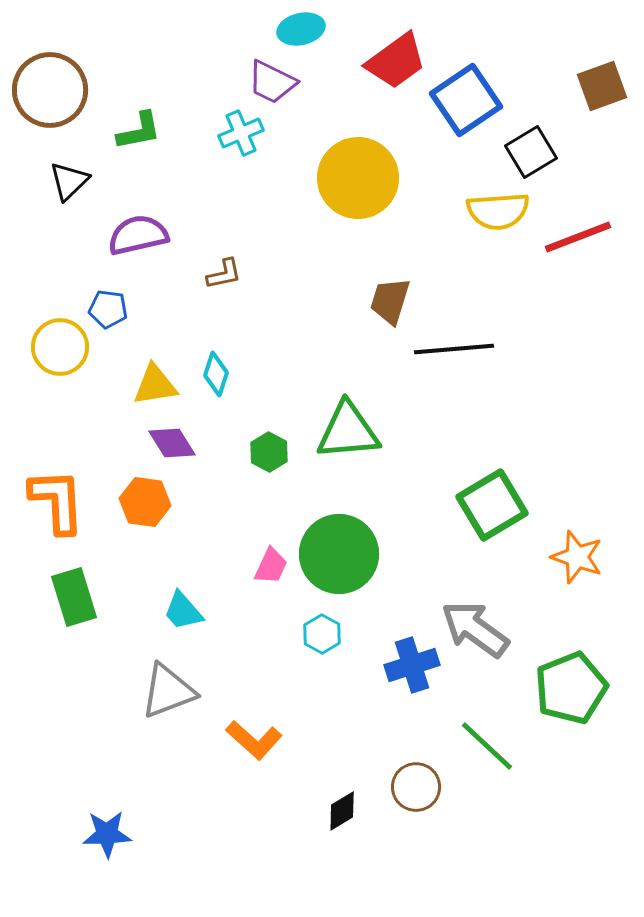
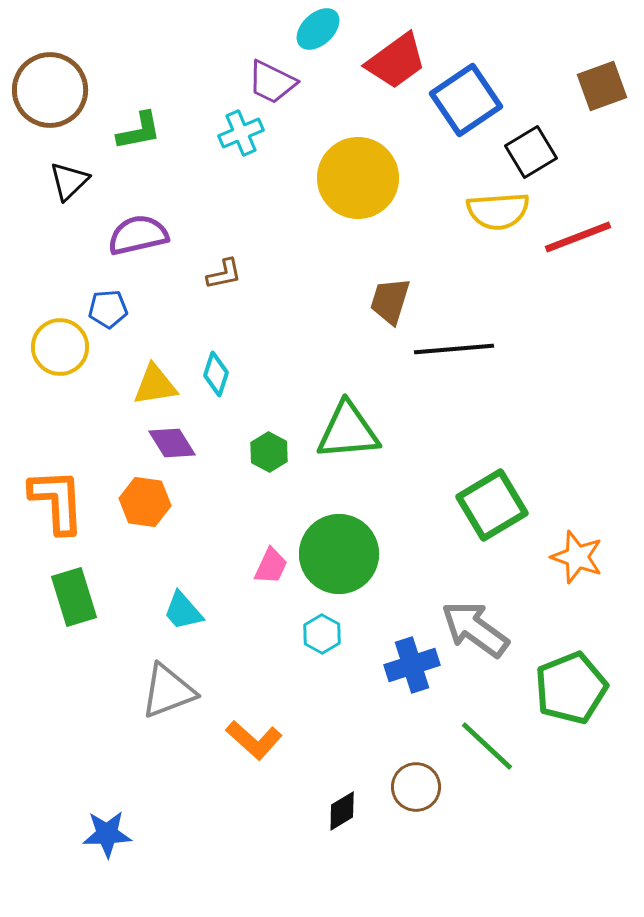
cyan ellipse at (301, 29): moved 17 px right; rotated 30 degrees counterclockwise
blue pentagon at (108, 309): rotated 12 degrees counterclockwise
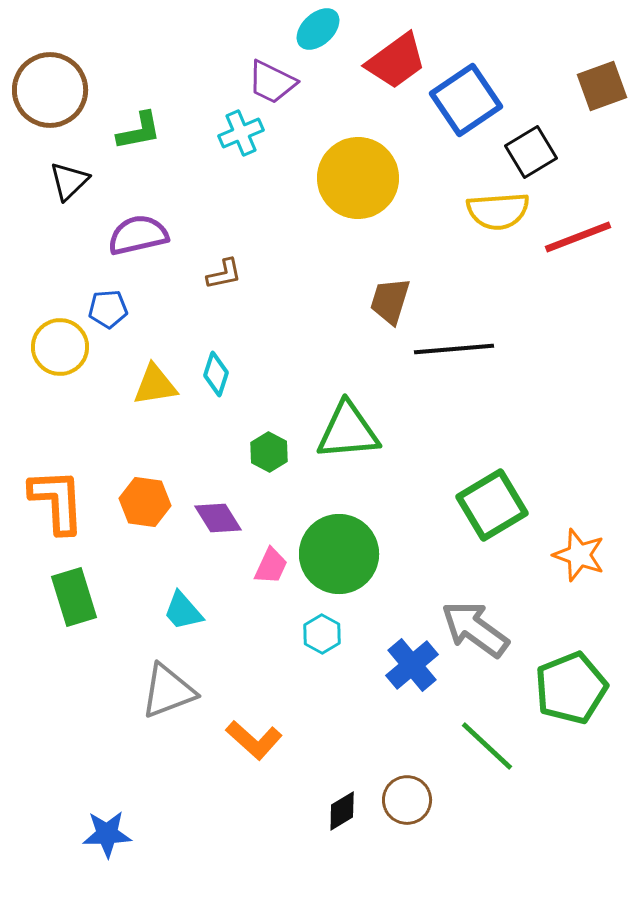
purple diamond at (172, 443): moved 46 px right, 75 px down
orange star at (577, 557): moved 2 px right, 2 px up
blue cross at (412, 665): rotated 22 degrees counterclockwise
brown circle at (416, 787): moved 9 px left, 13 px down
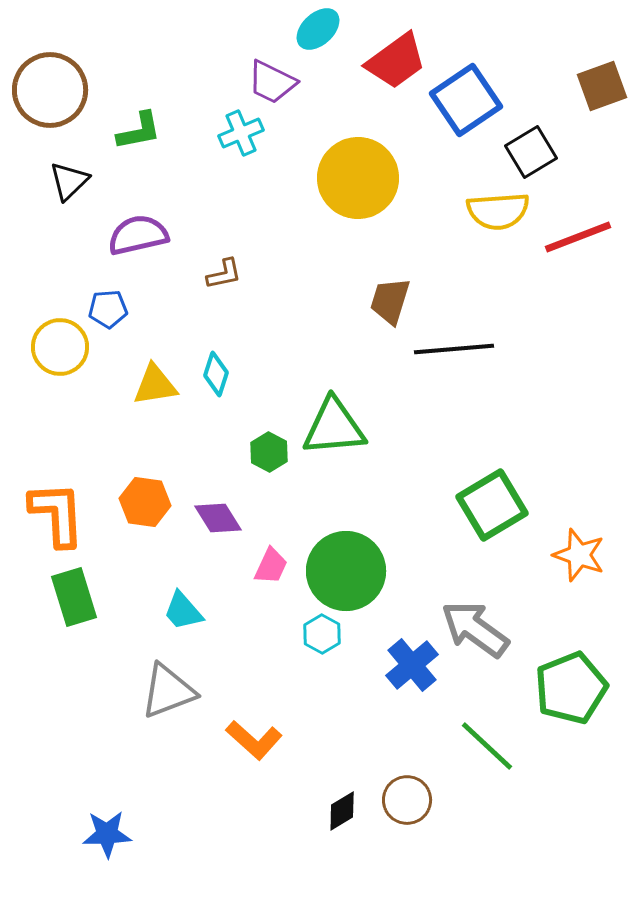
green triangle at (348, 431): moved 14 px left, 4 px up
orange L-shape at (57, 501): moved 13 px down
green circle at (339, 554): moved 7 px right, 17 px down
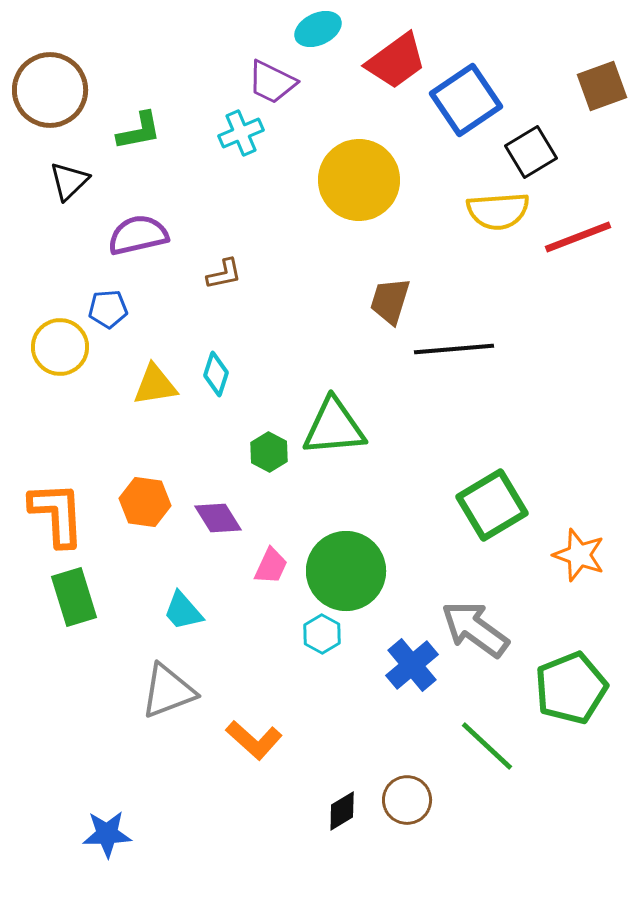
cyan ellipse at (318, 29): rotated 18 degrees clockwise
yellow circle at (358, 178): moved 1 px right, 2 px down
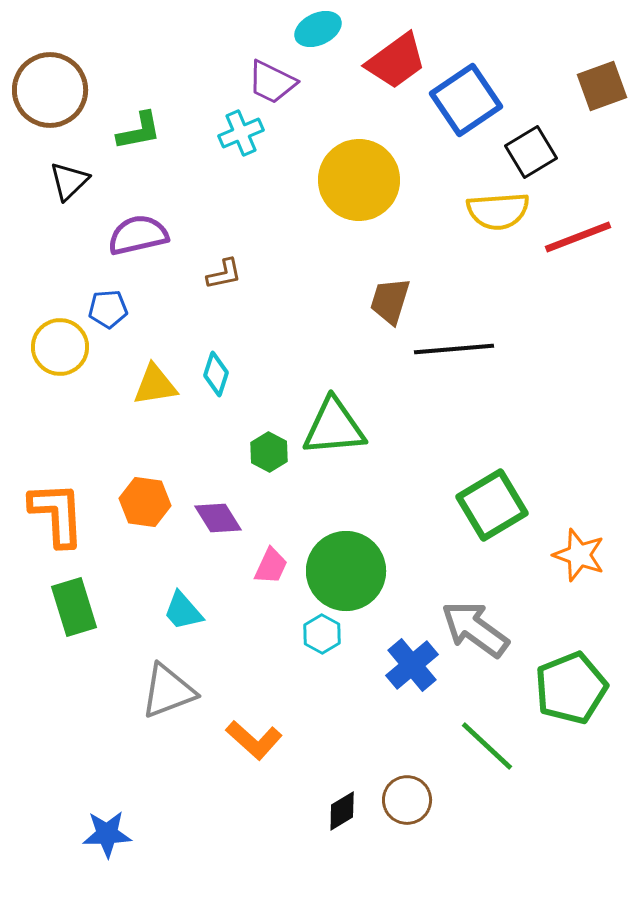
green rectangle at (74, 597): moved 10 px down
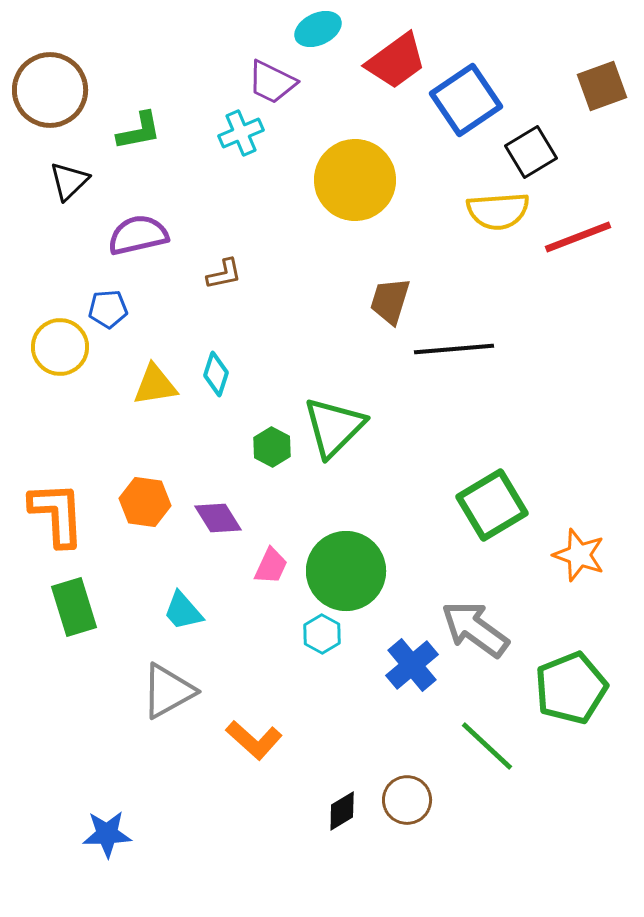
yellow circle at (359, 180): moved 4 px left
green triangle at (334, 427): rotated 40 degrees counterclockwise
green hexagon at (269, 452): moved 3 px right, 5 px up
gray triangle at (168, 691): rotated 8 degrees counterclockwise
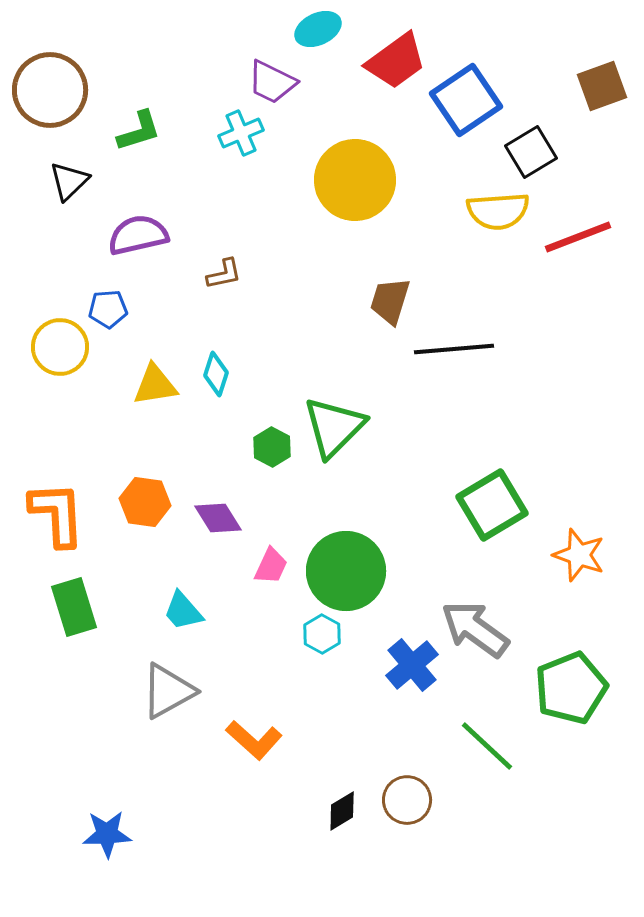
green L-shape at (139, 131): rotated 6 degrees counterclockwise
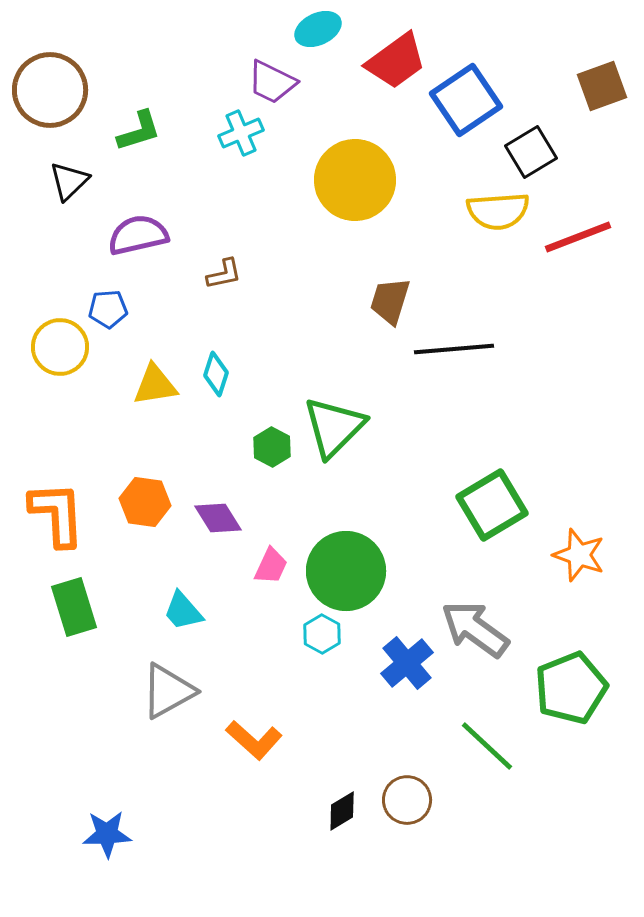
blue cross at (412, 665): moved 5 px left, 2 px up
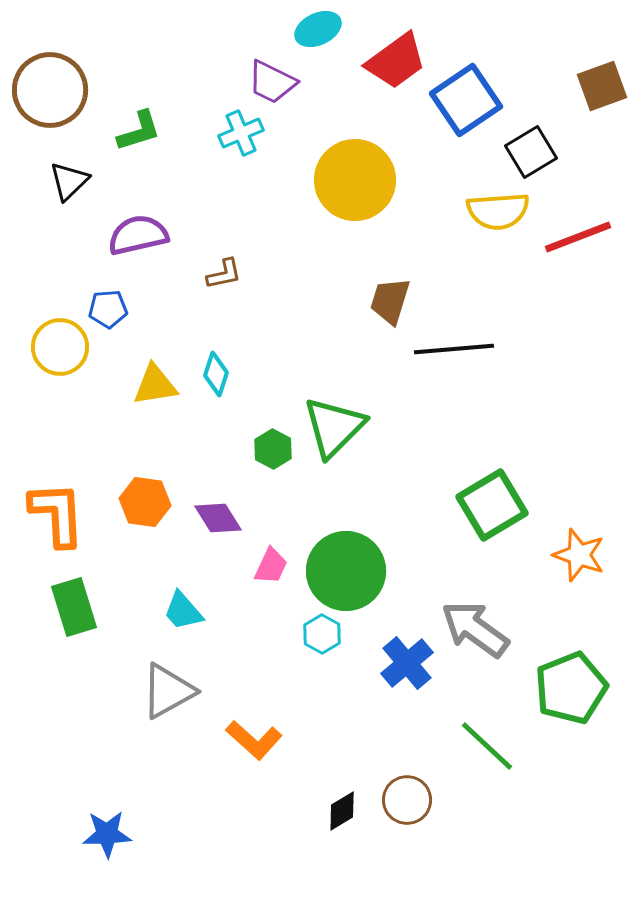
green hexagon at (272, 447): moved 1 px right, 2 px down
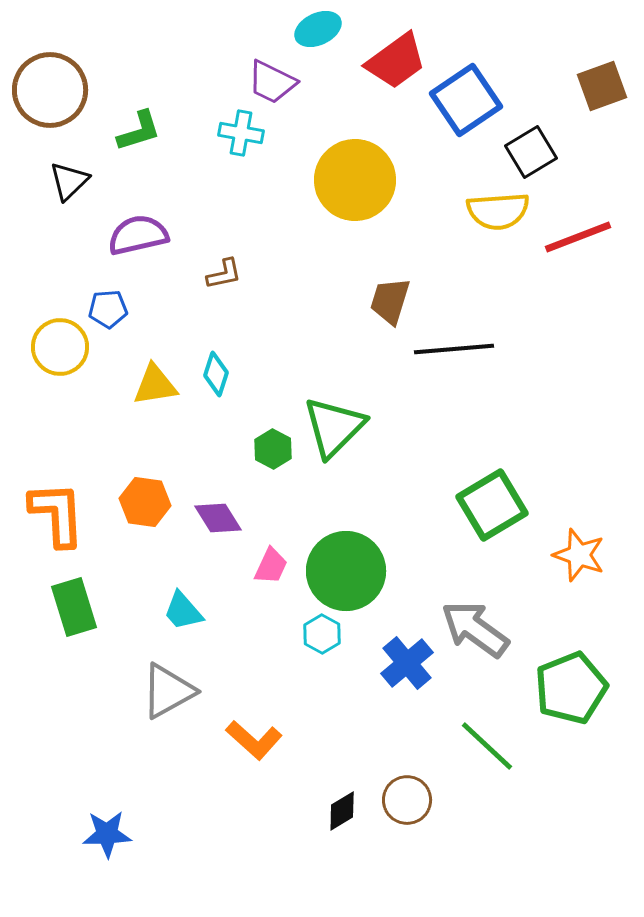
cyan cross at (241, 133): rotated 33 degrees clockwise
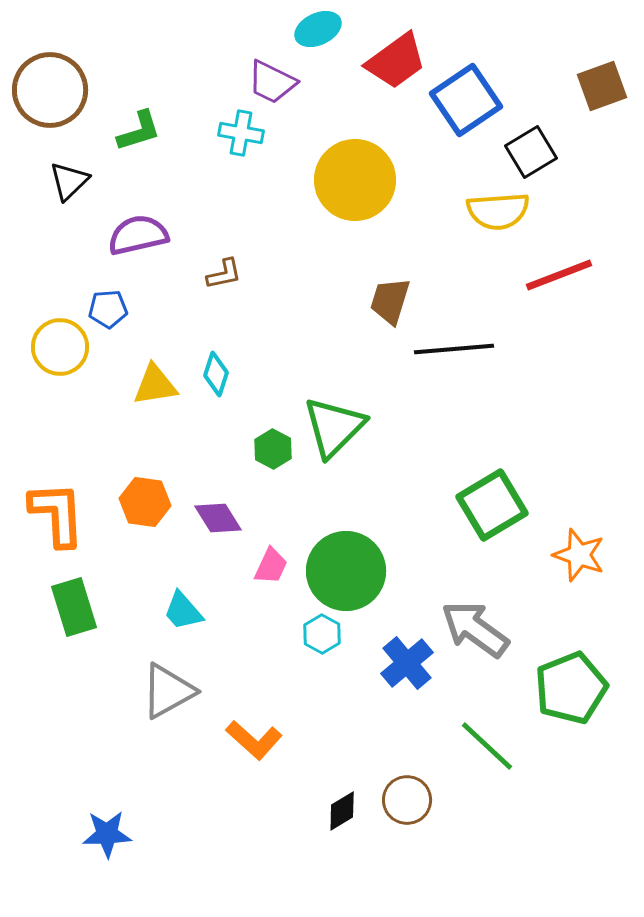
red line at (578, 237): moved 19 px left, 38 px down
